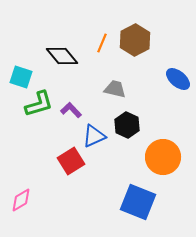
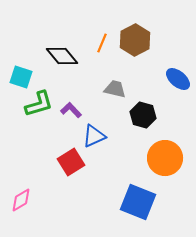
black hexagon: moved 16 px right, 10 px up; rotated 10 degrees counterclockwise
orange circle: moved 2 px right, 1 px down
red square: moved 1 px down
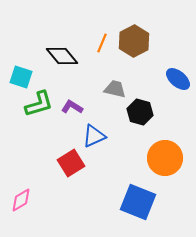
brown hexagon: moved 1 px left, 1 px down
purple L-shape: moved 1 px right, 3 px up; rotated 15 degrees counterclockwise
black hexagon: moved 3 px left, 3 px up
red square: moved 1 px down
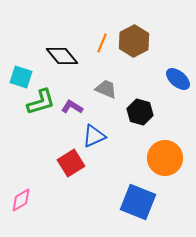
gray trapezoid: moved 9 px left; rotated 10 degrees clockwise
green L-shape: moved 2 px right, 2 px up
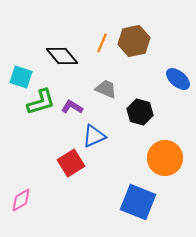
brown hexagon: rotated 16 degrees clockwise
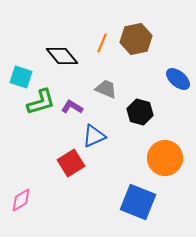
brown hexagon: moved 2 px right, 2 px up
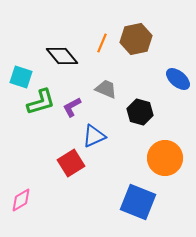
purple L-shape: rotated 60 degrees counterclockwise
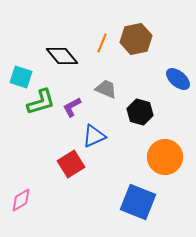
orange circle: moved 1 px up
red square: moved 1 px down
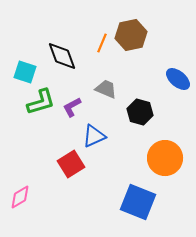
brown hexagon: moved 5 px left, 4 px up
black diamond: rotated 20 degrees clockwise
cyan square: moved 4 px right, 5 px up
orange circle: moved 1 px down
pink diamond: moved 1 px left, 3 px up
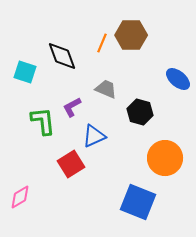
brown hexagon: rotated 12 degrees clockwise
green L-shape: moved 2 px right, 19 px down; rotated 80 degrees counterclockwise
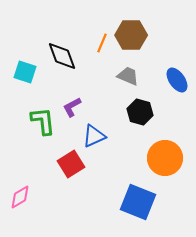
blue ellipse: moved 1 px left, 1 px down; rotated 15 degrees clockwise
gray trapezoid: moved 22 px right, 13 px up
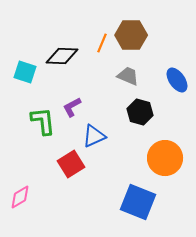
black diamond: rotated 68 degrees counterclockwise
